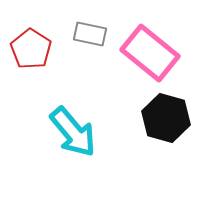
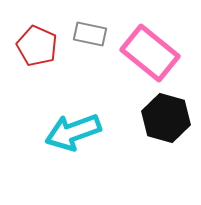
red pentagon: moved 6 px right, 3 px up; rotated 9 degrees counterclockwise
cyan arrow: rotated 110 degrees clockwise
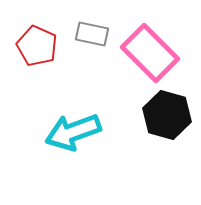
gray rectangle: moved 2 px right
pink rectangle: rotated 6 degrees clockwise
black hexagon: moved 1 px right, 3 px up
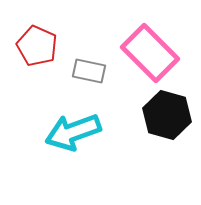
gray rectangle: moved 3 px left, 37 px down
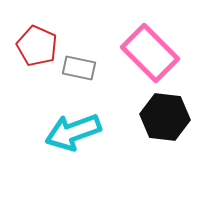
gray rectangle: moved 10 px left, 3 px up
black hexagon: moved 2 px left, 2 px down; rotated 9 degrees counterclockwise
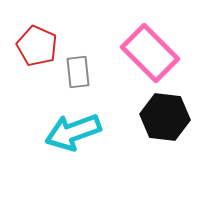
gray rectangle: moved 1 px left, 4 px down; rotated 72 degrees clockwise
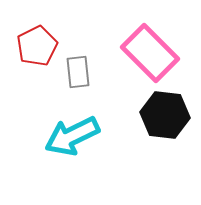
red pentagon: rotated 21 degrees clockwise
black hexagon: moved 2 px up
cyan arrow: moved 1 px left, 4 px down; rotated 6 degrees counterclockwise
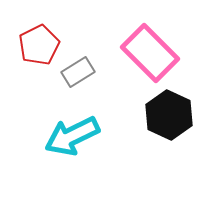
red pentagon: moved 2 px right, 1 px up
gray rectangle: rotated 64 degrees clockwise
black hexagon: moved 4 px right; rotated 18 degrees clockwise
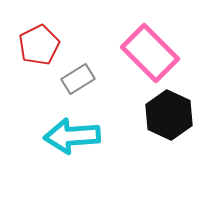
gray rectangle: moved 7 px down
cyan arrow: rotated 22 degrees clockwise
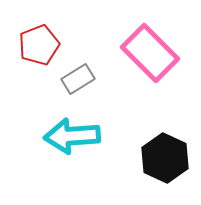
red pentagon: rotated 6 degrees clockwise
black hexagon: moved 4 px left, 43 px down
